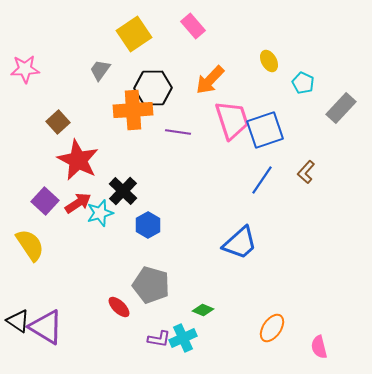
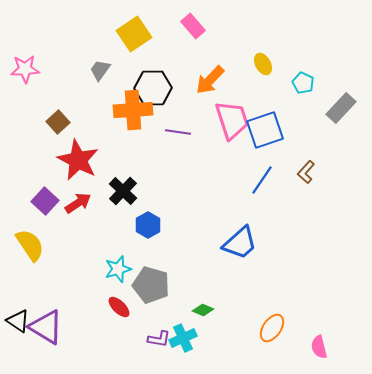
yellow ellipse: moved 6 px left, 3 px down
cyan star: moved 18 px right, 56 px down
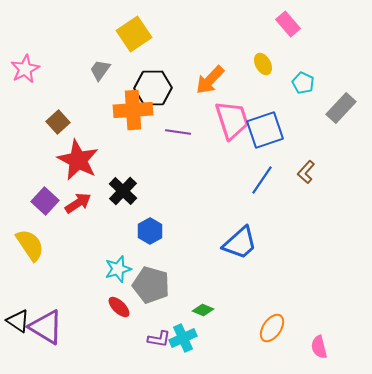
pink rectangle: moved 95 px right, 2 px up
pink star: rotated 24 degrees counterclockwise
blue hexagon: moved 2 px right, 6 px down
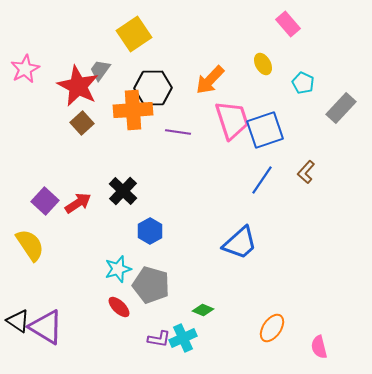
brown square: moved 24 px right, 1 px down
red star: moved 74 px up
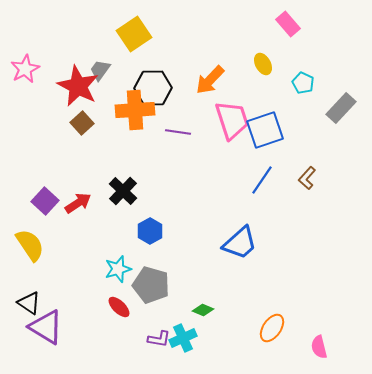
orange cross: moved 2 px right
brown L-shape: moved 1 px right, 6 px down
black triangle: moved 11 px right, 18 px up
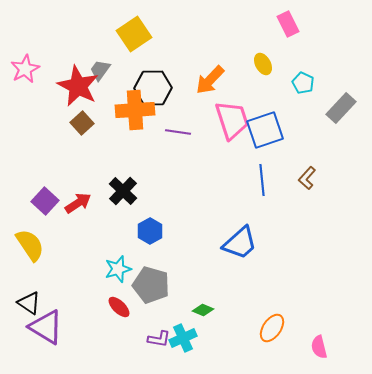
pink rectangle: rotated 15 degrees clockwise
blue line: rotated 40 degrees counterclockwise
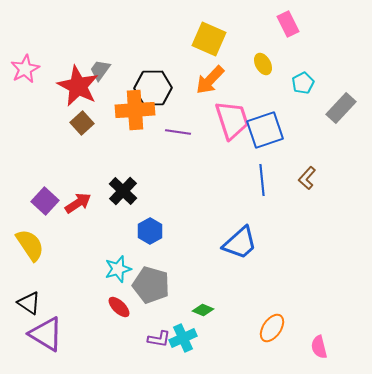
yellow square: moved 75 px right, 5 px down; rotated 32 degrees counterclockwise
cyan pentagon: rotated 20 degrees clockwise
purple triangle: moved 7 px down
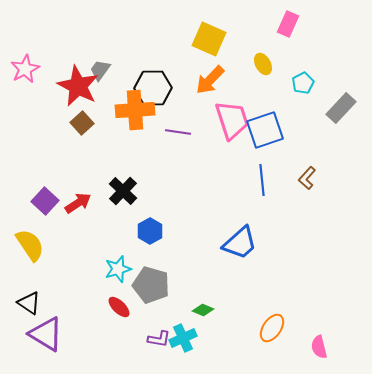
pink rectangle: rotated 50 degrees clockwise
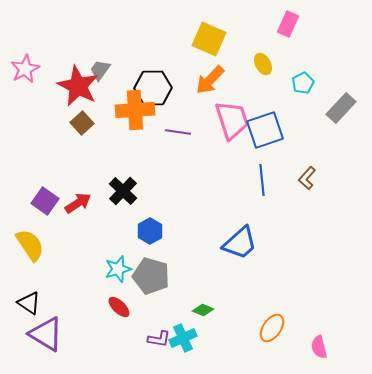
purple square: rotated 8 degrees counterclockwise
gray pentagon: moved 9 px up
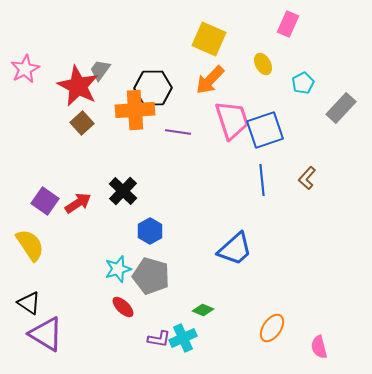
blue trapezoid: moved 5 px left, 6 px down
red ellipse: moved 4 px right
